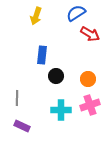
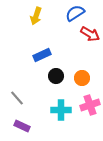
blue semicircle: moved 1 px left
blue rectangle: rotated 60 degrees clockwise
orange circle: moved 6 px left, 1 px up
gray line: rotated 42 degrees counterclockwise
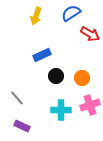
blue semicircle: moved 4 px left
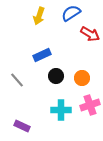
yellow arrow: moved 3 px right
gray line: moved 18 px up
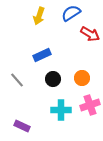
black circle: moved 3 px left, 3 px down
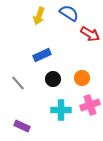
blue semicircle: moved 2 px left; rotated 66 degrees clockwise
gray line: moved 1 px right, 3 px down
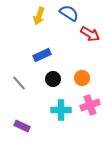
gray line: moved 1 px right
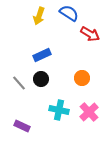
black circle: moved 12 px left
pink cross: moved 1 px left, 7 px down; rotated 24 degrees counterclockwise
cyan cross: moved 2 px left; rotated 12 degrees clockwise
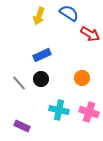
pink cross: rotated 30 degrees counterclockwise
